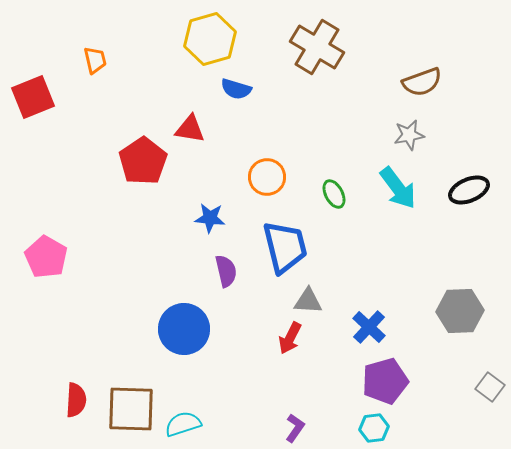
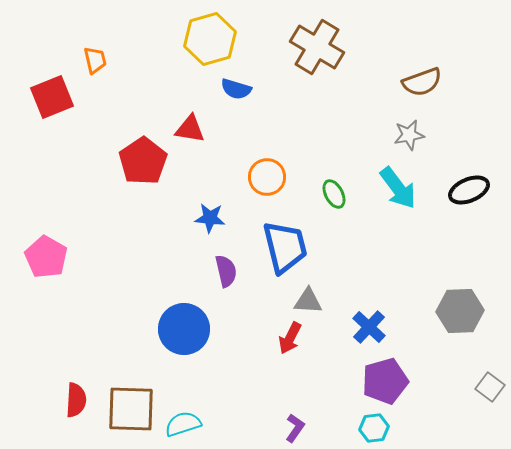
red square: moved 19 px right
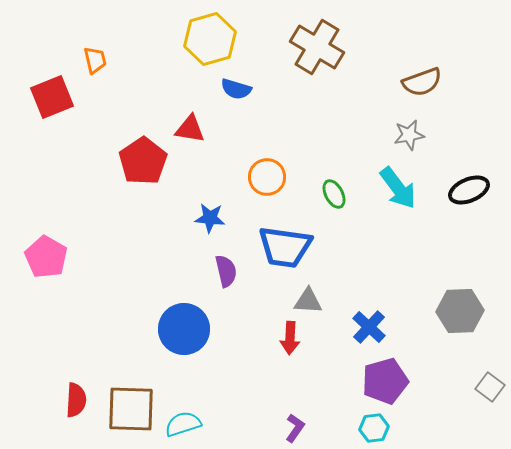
blue trapezoid: rotated 112 degrees clockwise
red arrow: rotated 24 degrees counterclockwise
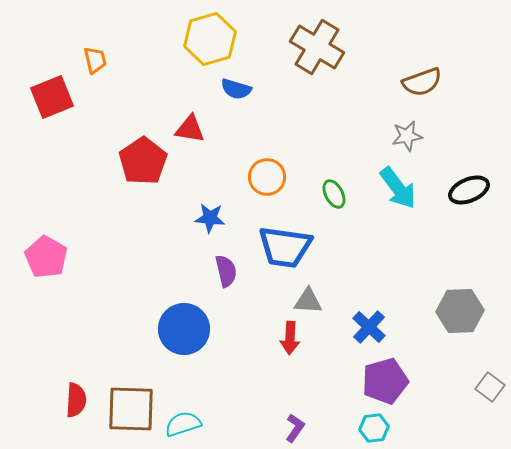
gray star: moved 2 px left, 1 px down
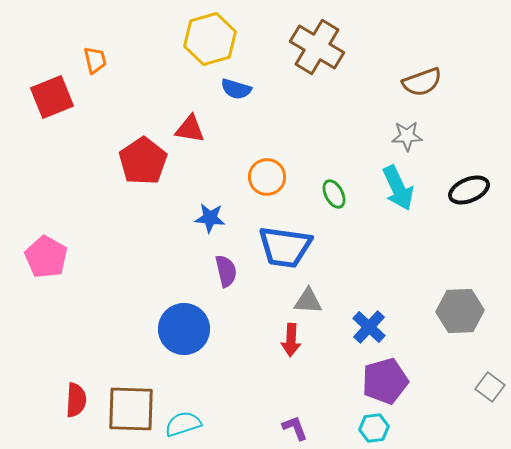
gray star: rotated 8 degrees clockwise
cyan arrow: rotated 12 degrees clockwise
red arrow: moved 1 px right, 2 px down
purple L-shape: rotated 56 degrees counterclockwise
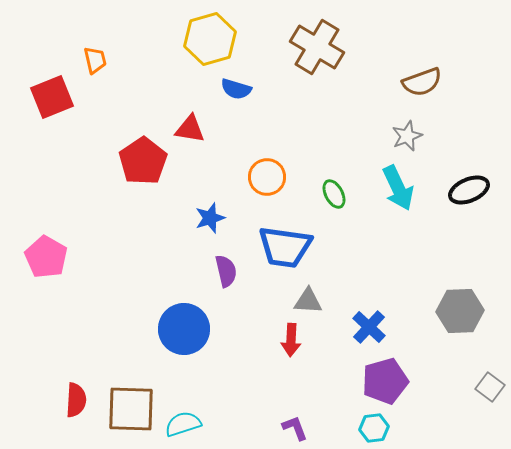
gray star: rotated 20 degrees counterclockwise
blue star: rotated 24 degrees counterclockwise
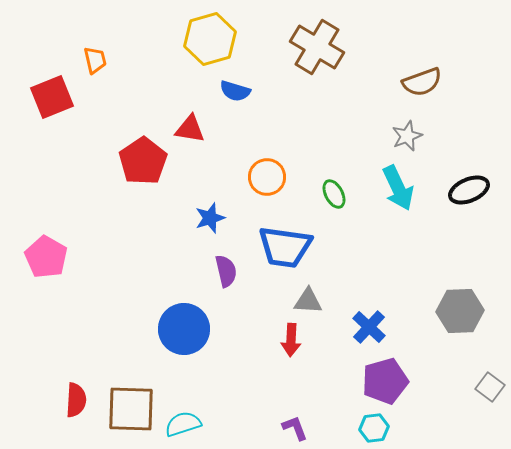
blue semicircle: moved 1 px left, 2 px down
